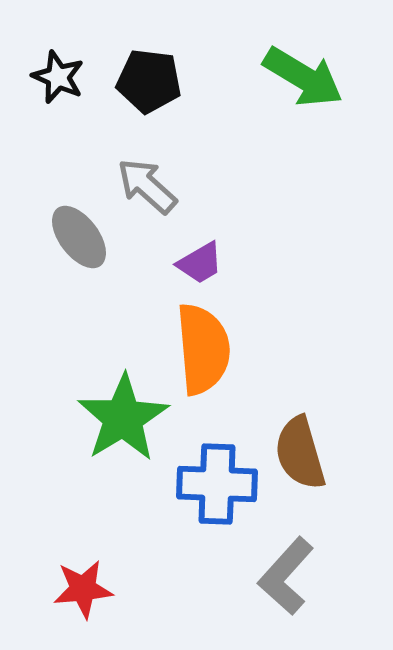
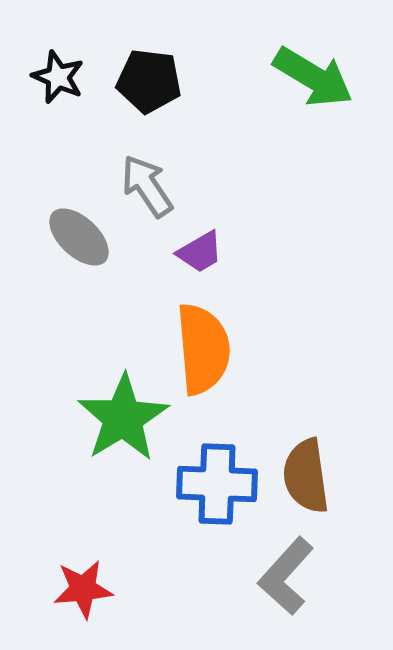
green arrow: moved 10 px right
gray arrow: rotated 14 degrees clockwise
gray ellipse: rotated 10 degrees counterclockwise
purple trapezoid: moved 11 px up
brown semicircle: moved 6 px right, 23 px down; rotated 8 degrees clockwise
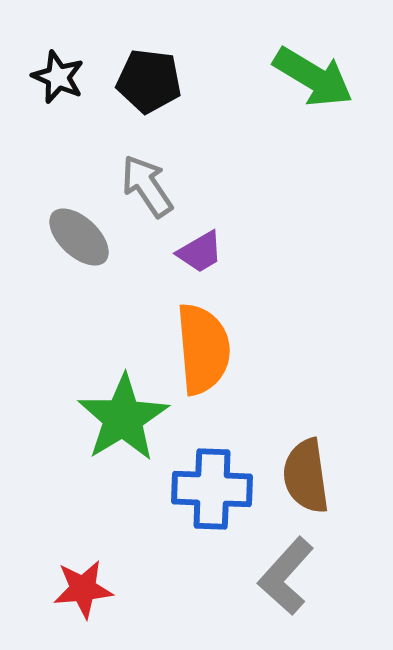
blue cross: moved 5 px left, 5 px down
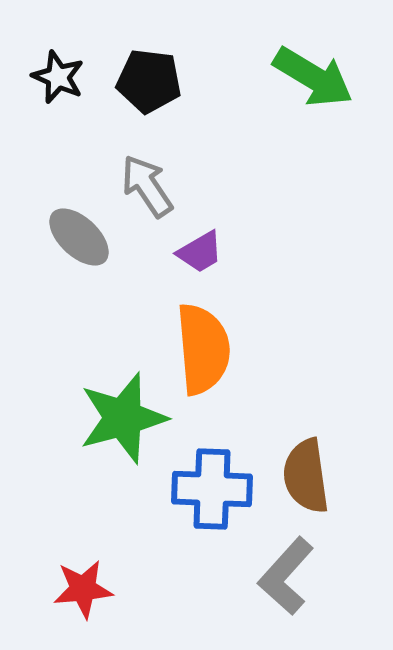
green star: rotated 16 degrees clockwise
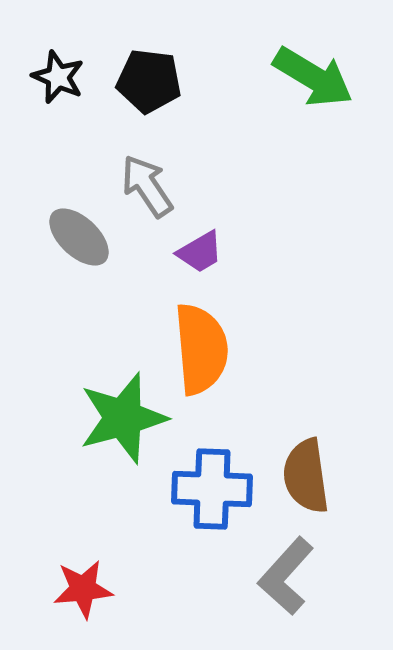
orange semicircle: moved 2 px left
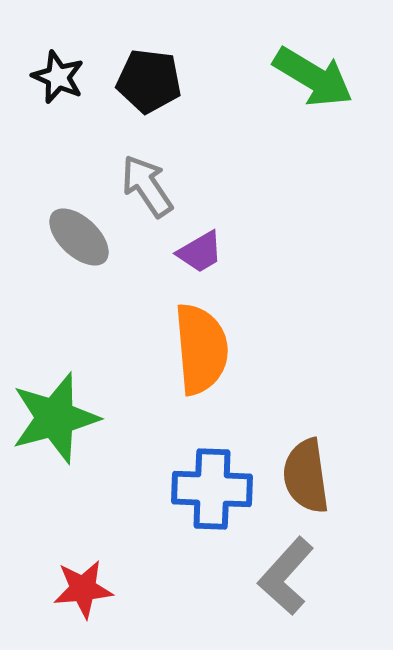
green star: moved 68 px left
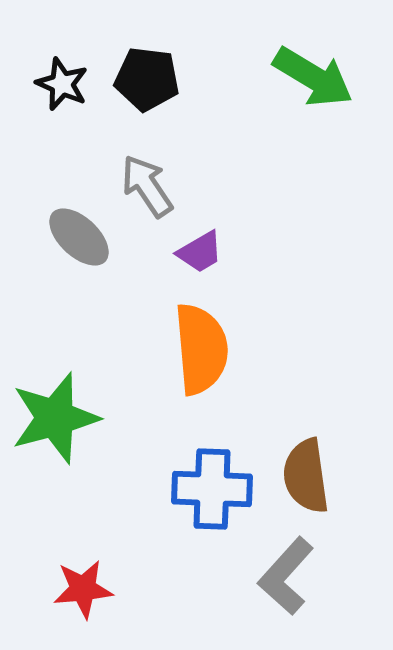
black star: moved 4 px right, 7 px down
black pentagon: moved 2 px left, 2 px up
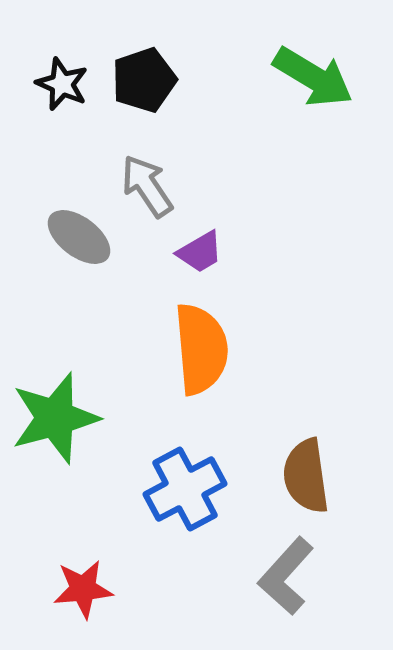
black pentagon: moved 3 px left, 1 px down; rotated 26 degrees counterclockwise
gray ellipse: rotated 6 degrees counterclockwise
blue cross: moved 27 px left; rotated 30 degrees counterclockwise
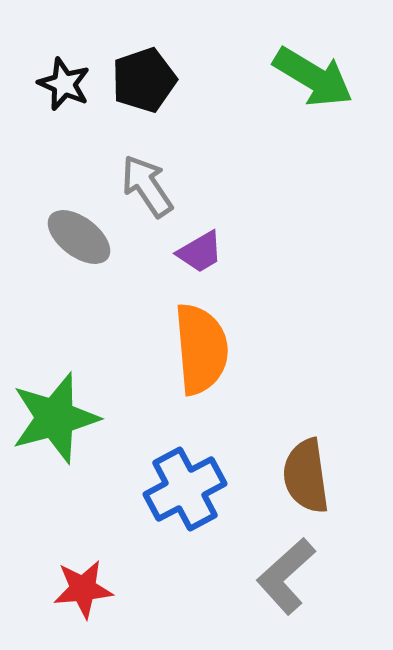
black star: moved 2 px right
gray L-shape: rotated 6 degrees clockwise
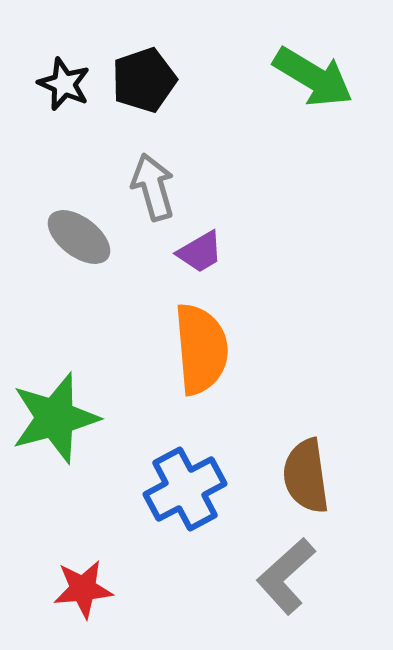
gray arrow: moved 6 px right, 1 px down; rotated 18 degrees clockwise
